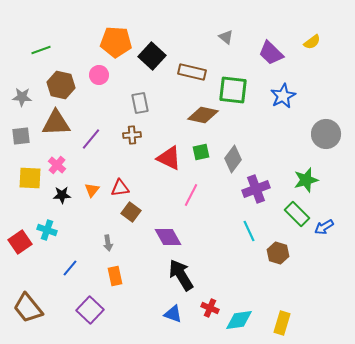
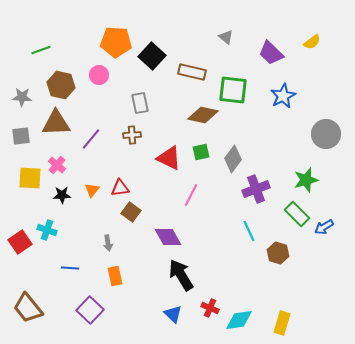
blue line at (70, 268): rotated 54 degrees clockwise
blue triangle at (173, 314): rotated 24 degrees clockwise
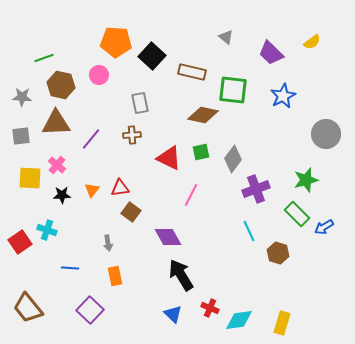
green line at (41, 50): moved 3 px right, 8 px down
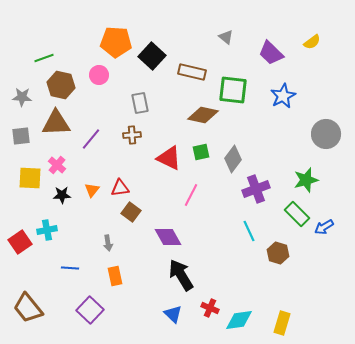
cyan cross at (47, 230): rotated 30 degrees counterclockwise
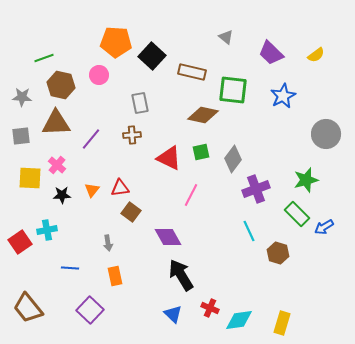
yellow semicircle at (312, 42): moved 4 px right, 13 px down
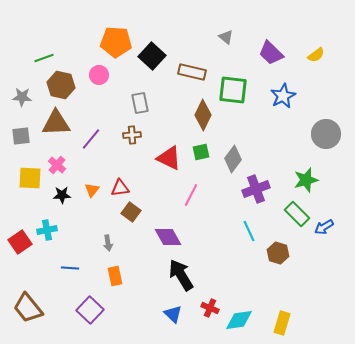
brown diamond at (203, 115): rotated 76 degrees counterclockwise
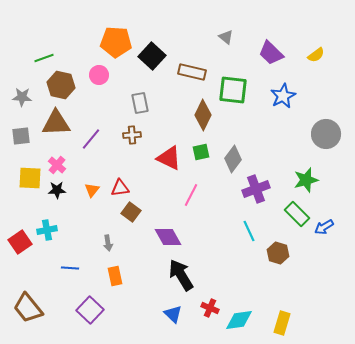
black star at (62, 195): moved 5 px left, 5 px up
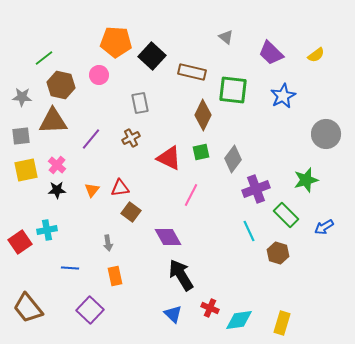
green line at (44, 58): rotated 18 degrees counterclockwise
brown triangle at (56, 123): moved 3 px left, 2 px up
brown cross at (132, 135): moved 1 px left, 3 px down; rotated 24 degrees counterclockwise
yellow square at (30, 178): moved 4 px left, 8 px up; rotated 15 degrees counterclockwise
green rectangle at (297, 214): moved 11 px left, 1 px down
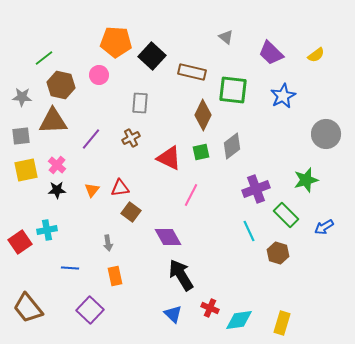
gray rectangle at (140, 103): rotated 15 degrees clockwise
gray diamond at (233, 159): moved 1 px left, 13 px up; rotated 16 degrees clockwise
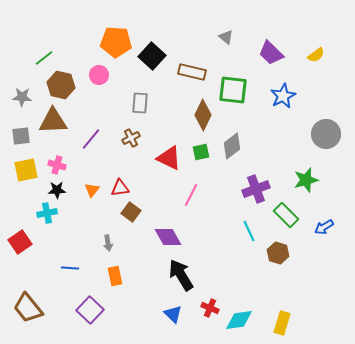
pink cross at (57, 165): rotated 24 degrees counterclockwise
cyan cross at (47, 230): moved 17 px up
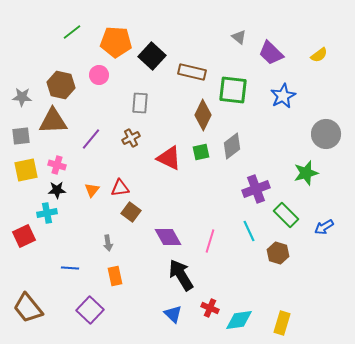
gray triangle at (226, 37): moved 13 px right
yellow semicircle at (316, 55): moved 3 px right
green line at (44, 58): moved 28 px right, 26 px up
green star at (306, 180): moved 7 px up
pink line at (191, 195): moved 19 px right, 46 px down; rotated 10 degrees counterclockwise
red square at (20, 242): moved 4 px right, 6 px up; rotated 10 degrees clockwise
